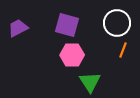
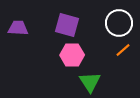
white circle: moved 2 px right
purple trapezoid: rotated 30 degrees clockwise
orange line: rotated 28 degrees clockwise
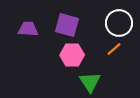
purple trapezoid: moved 10 px right, 1 px down
orange line: moved 9 px left, 1 px up
